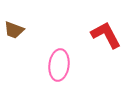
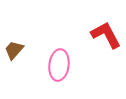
brown trapezoid: moved 20 px down; rotated 110 degrees clockwise
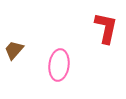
red L-shape: moved 7 px up; rotated 40 degrees clockwise
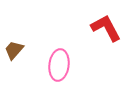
red L-shape: rotated 40 degrees counterclockwise
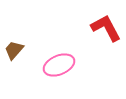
pink ellipse: rotated 60 degrees clockwise
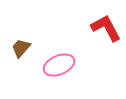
brown trapezoid: moved 7 px right, 2 px up
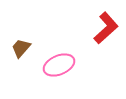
red L-shape: rotated 76 degrees clockwise
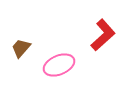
red L-shape: moved 3 px left, 7 px down
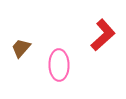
pink ellipse: rotated 68 degrees counterclockwise
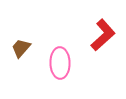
pink ellipse: moved 1 px right, 2 px up
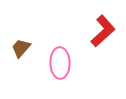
red L-shape: moved 4 px up
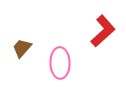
brown trapezoid: moved 1 px right
